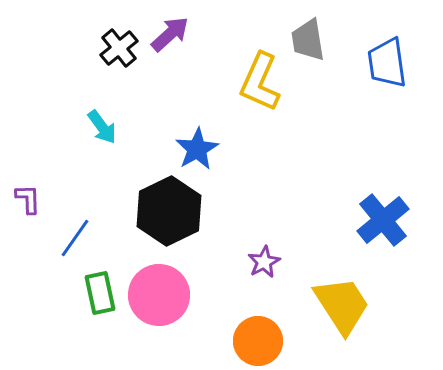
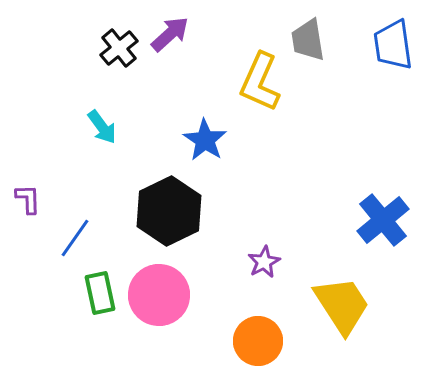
blue trapezoid: moved 6 px right, 18 px up
blue star: moved 8 px right, 9 px up; rotated 9 degrees counterclockwise
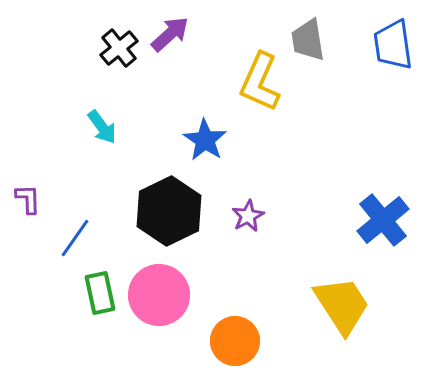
purple star: moved 16 px left, 46 px up
orange circle: moved 23 px left
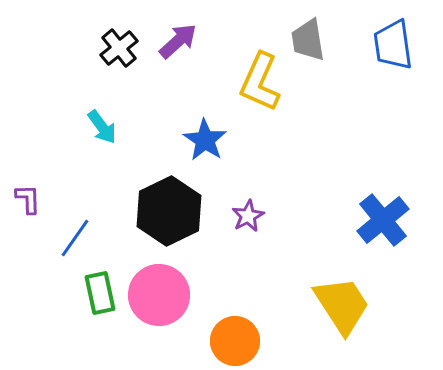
purple arrow: moved 8 px right, 7 px down
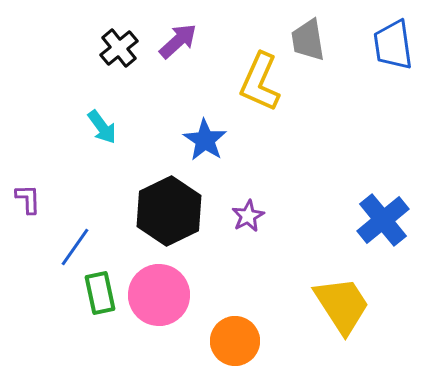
blue line: moved 9 px down
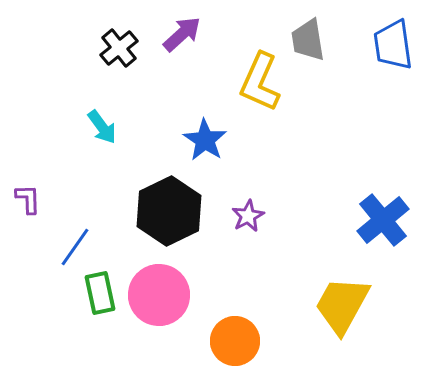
purple arrow: moved 4 px right, 7 px up
yellow trapezoid: rotated 118 degrees counterclockwise
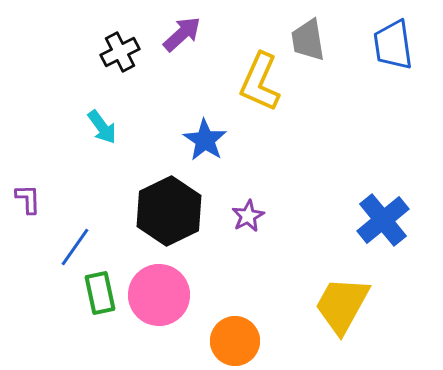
black cross: moved 1 px right, 4 px down; rotated 12 degrees clockwise
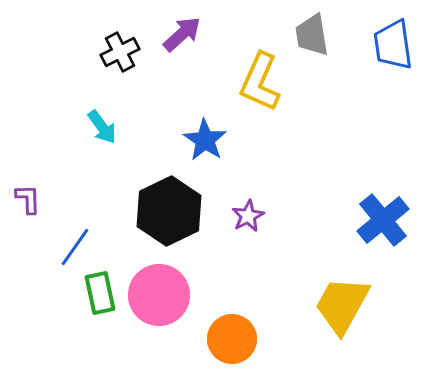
gray trapezoid: moved 4 px right, 5 px up
orange circle: moved 3 px left, 2 px up
